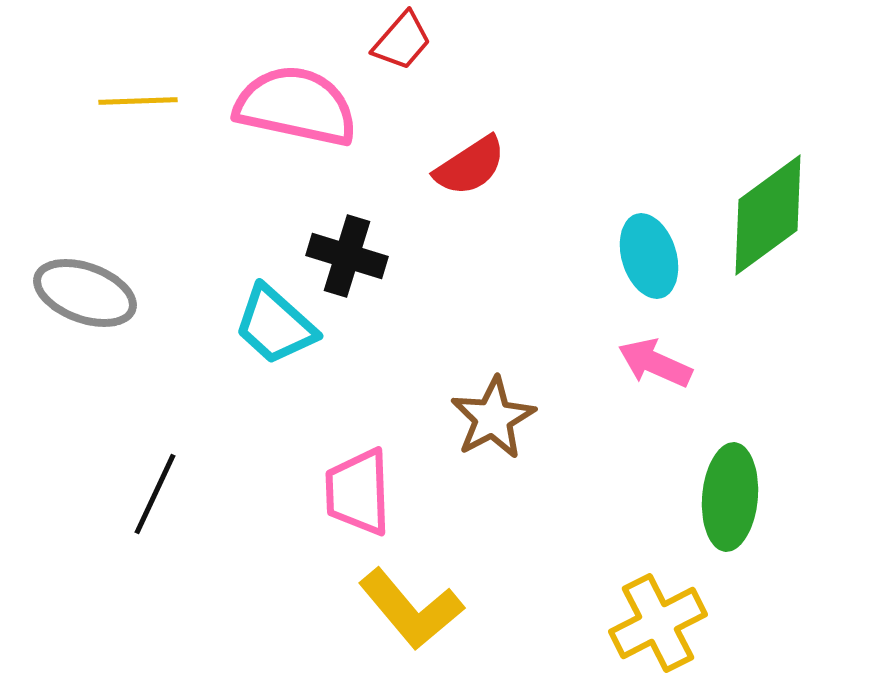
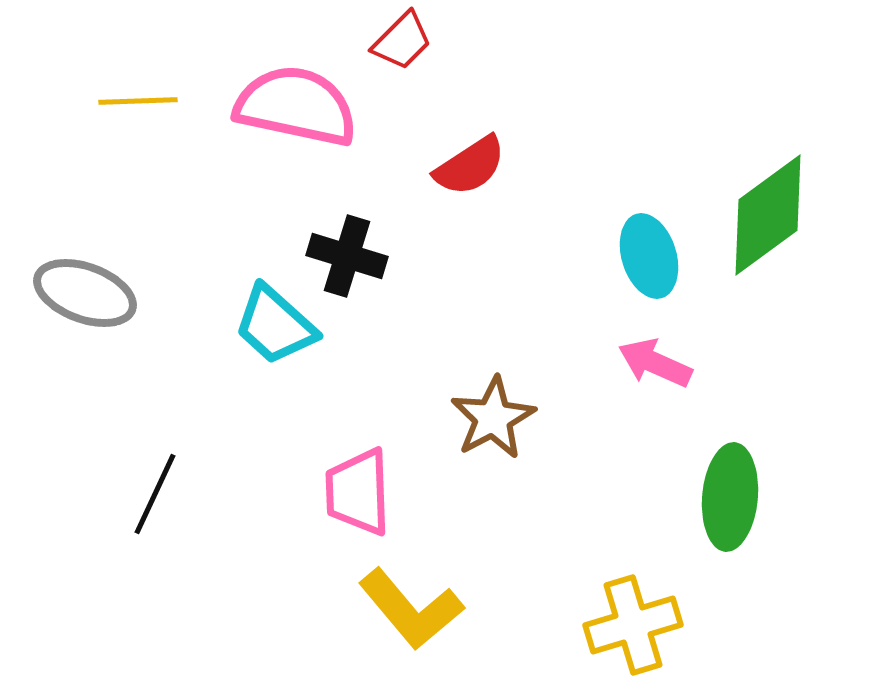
red trapezoid: rotated 4 degrees clockwise
yellow cross: moved 25 px left, 2 px down; rotated 10 degrees clockwise
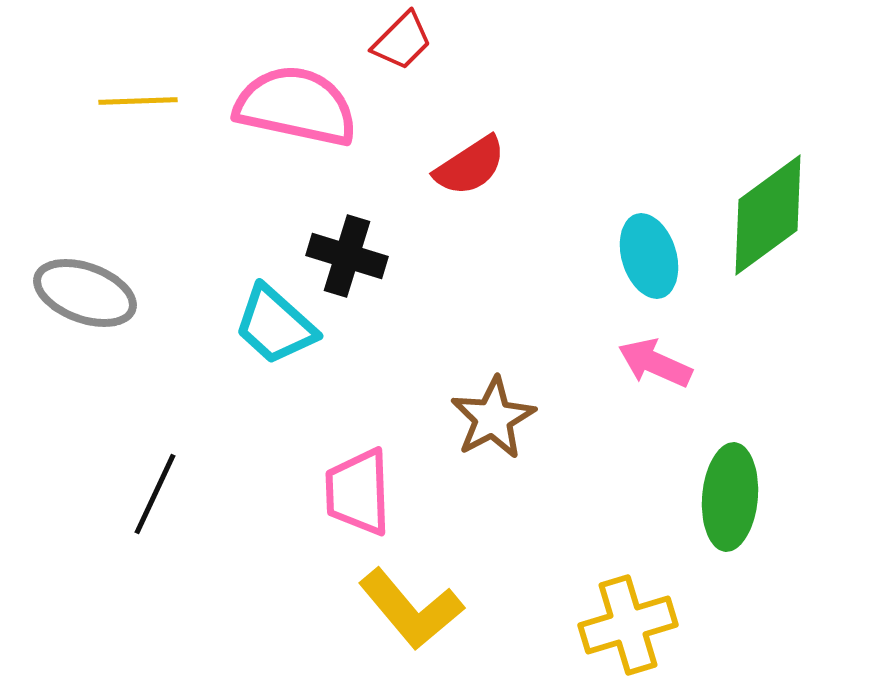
yellow cross: moved 5 px left
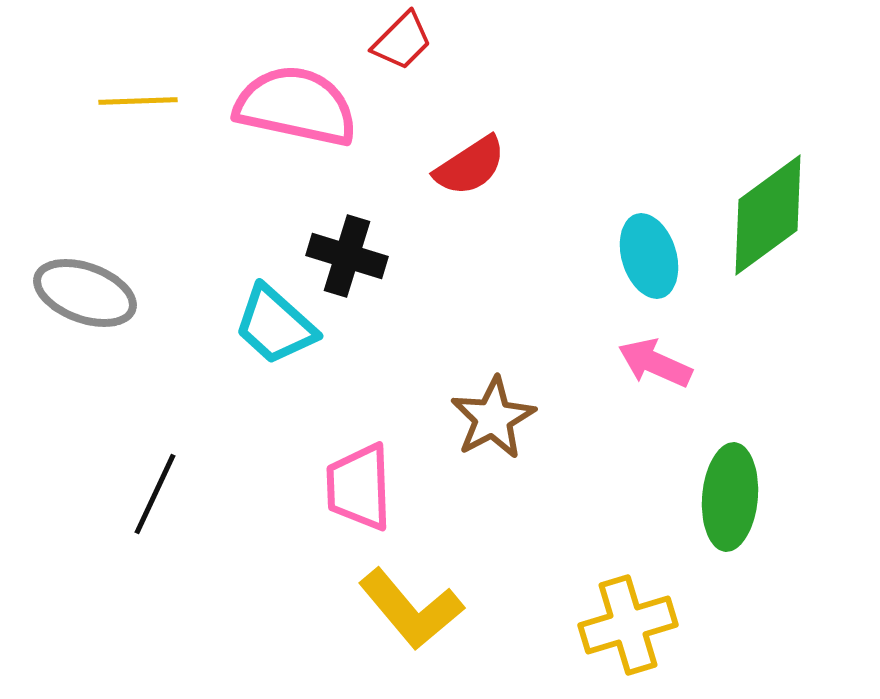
pink trapezoid: moved 1 px right, 5 px up
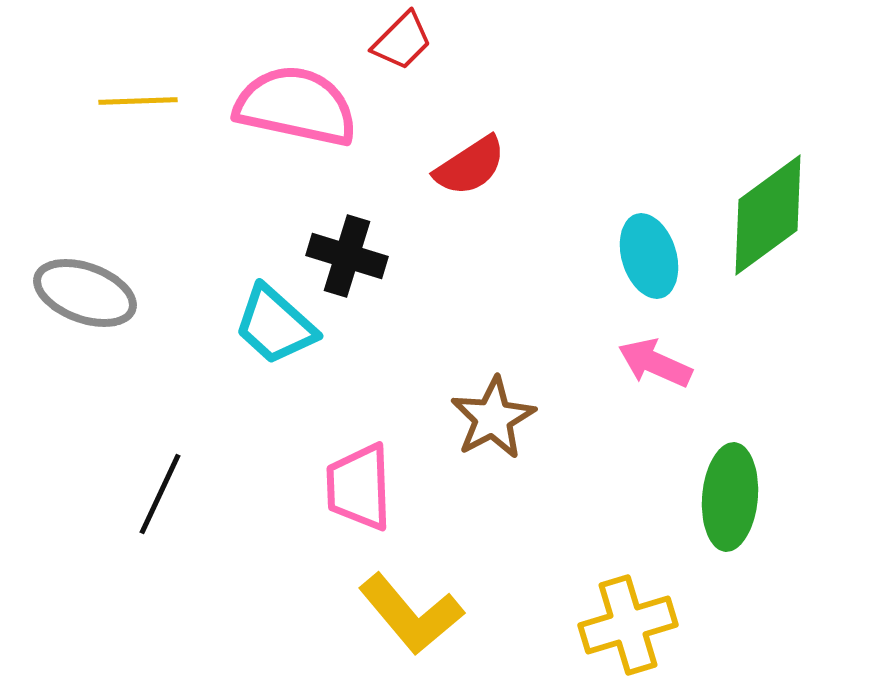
black line: moved 5 px right
yellow L-shape: moved 5 px down
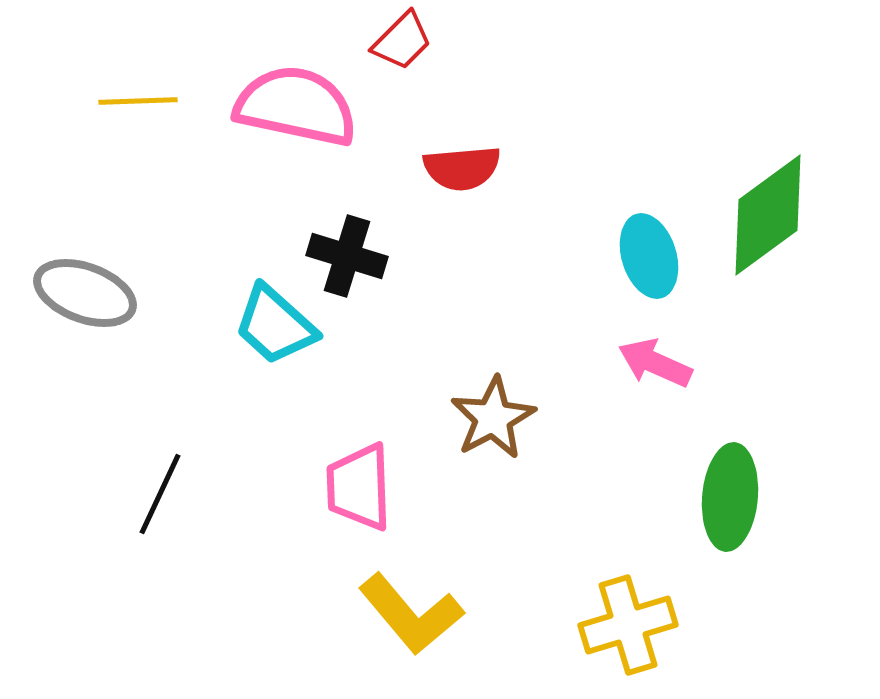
red semicircle: moved 8 px left, 2 px down; rotated 28 degrees clockwise
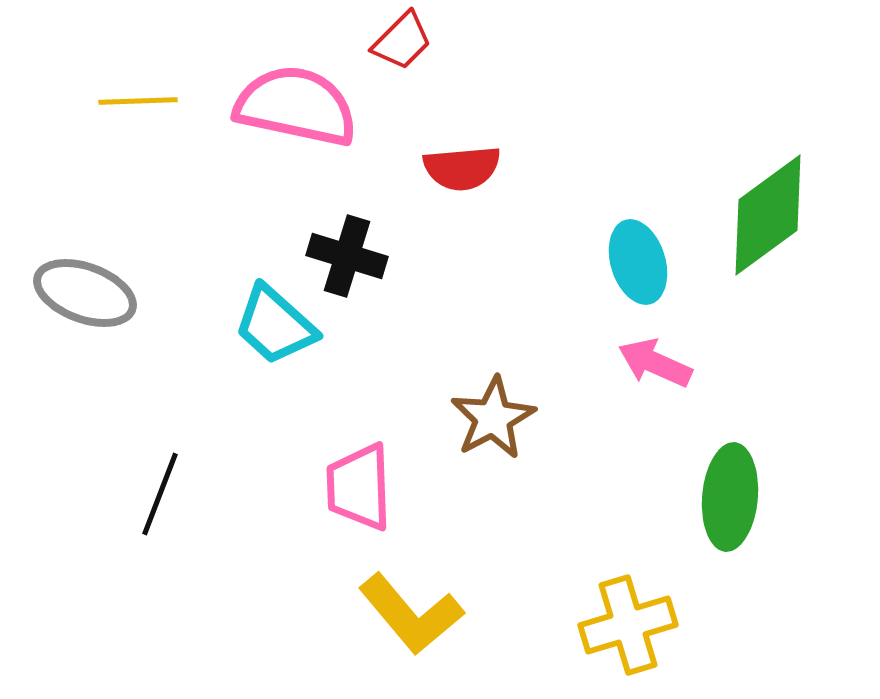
cyan ellipse: moved 11 px left, 6 px down
black line: rotated 4 degrees counterclockwise
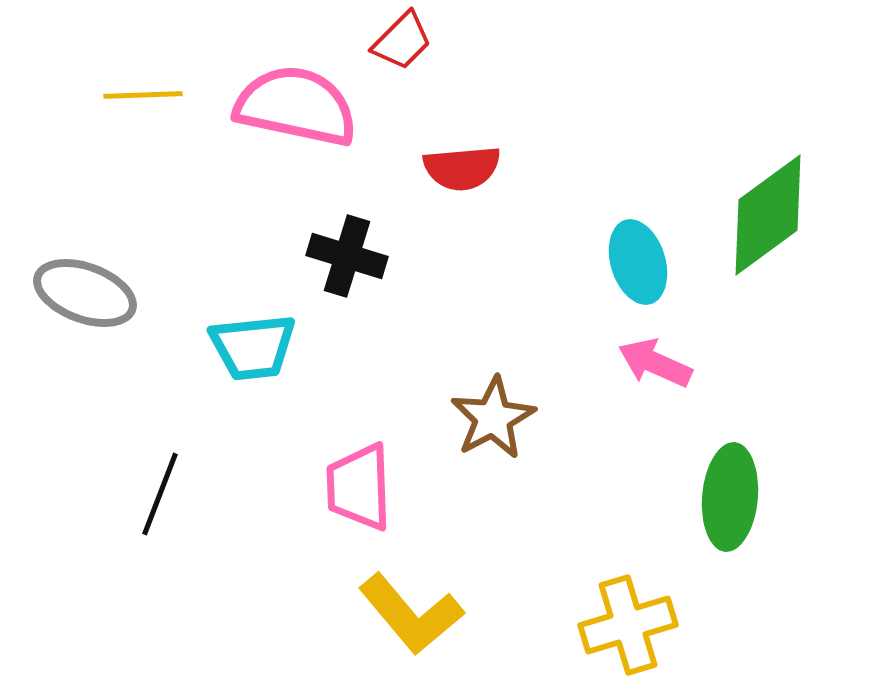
yellow line: moved 5 px right, 6 px up
cyan trapezoid: moved 22 px left, 22 px down; rotated 48 degrees counterclockwise
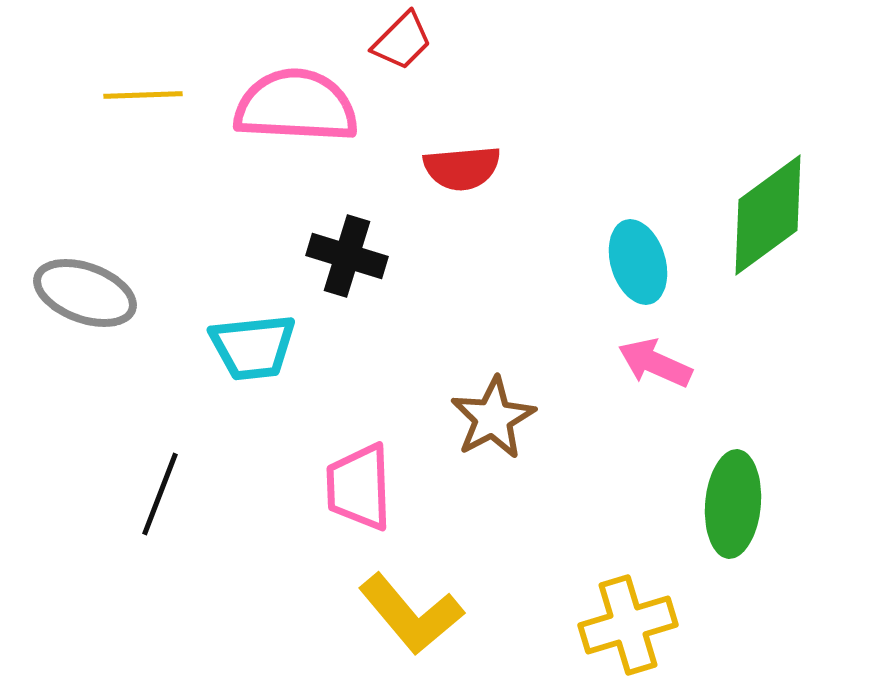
pink semicircle: rotated 9 degrees counterclockwise
green ellipse: moved 3 px right, 7 px down
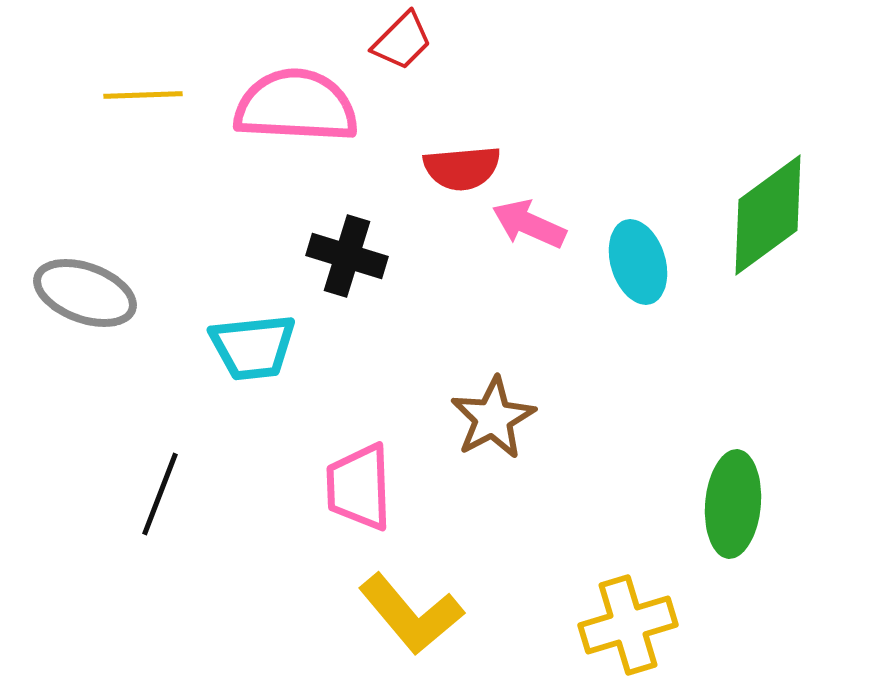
pink arrow: moved 126 px left, 139 px up
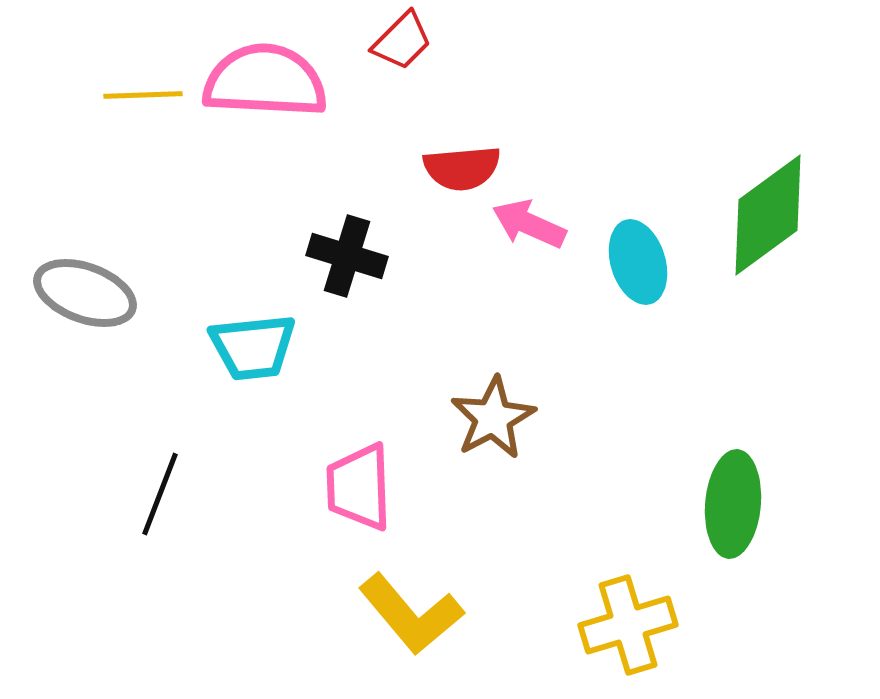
pink semicircle: moved 31 px left, 25 px up
